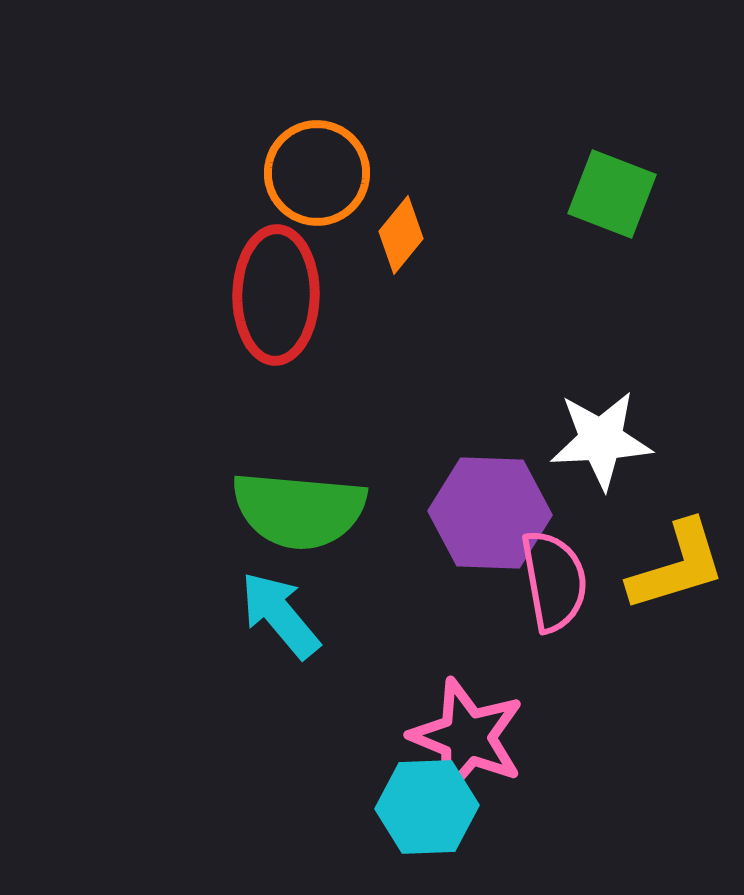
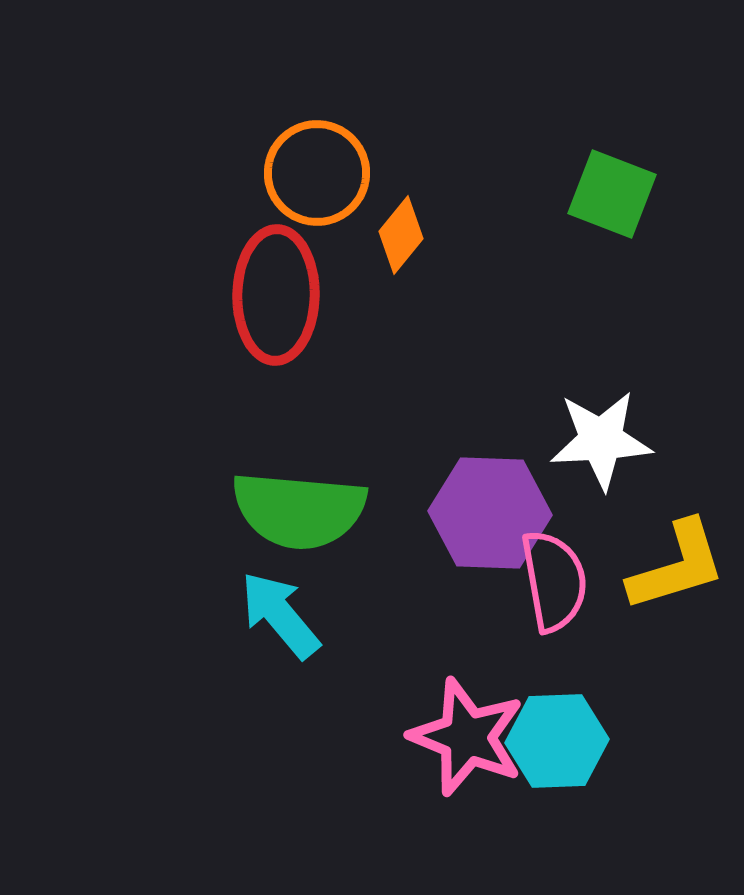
cyan hexagon: moved 130 px right, 66 px up
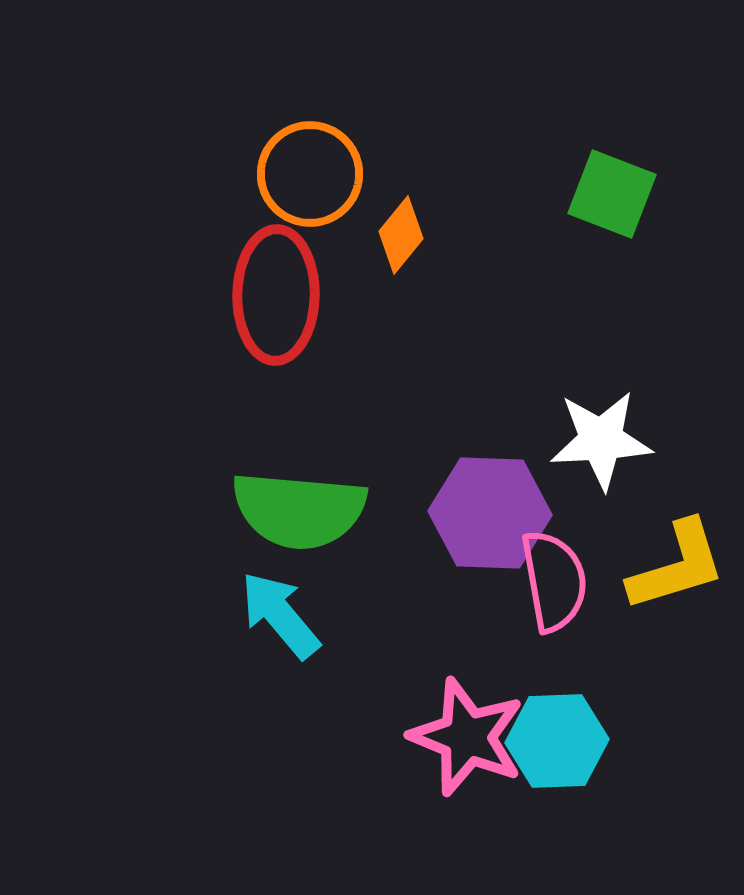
orange circle: moved 7 px left, 1 px down
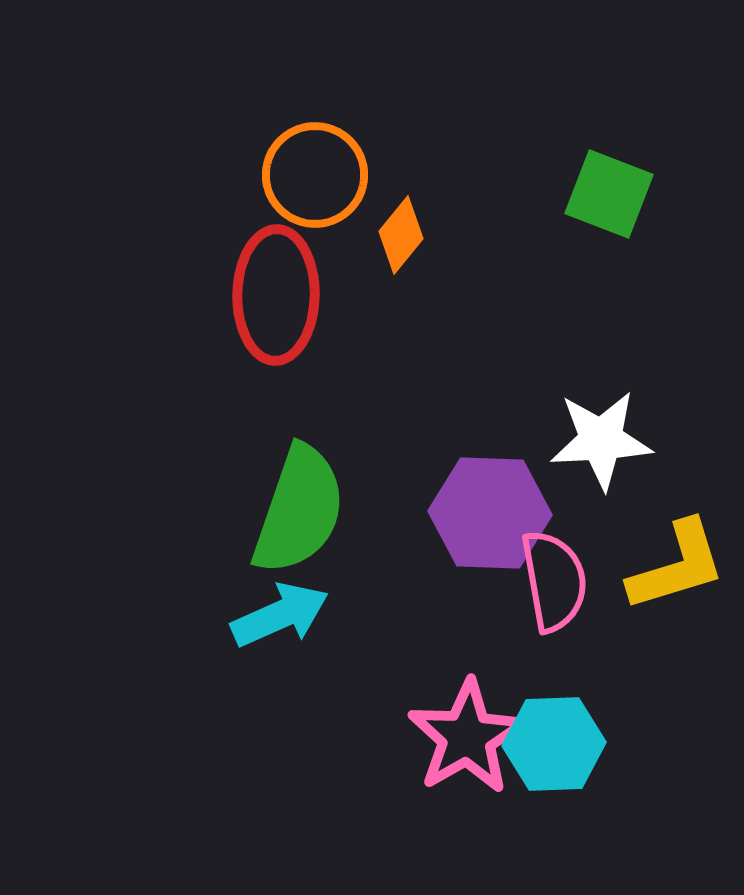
orange circle: moved 5 px right, 1 px down
green square: moved 3 px left
green semicircle: rotated 76 degrees counterclockwise
cyan arrow: rotated 106 degrees clockwise
pink star: rotated 20 degrees clockwise
cyan hexagon: moved 3 px left, 3 px down
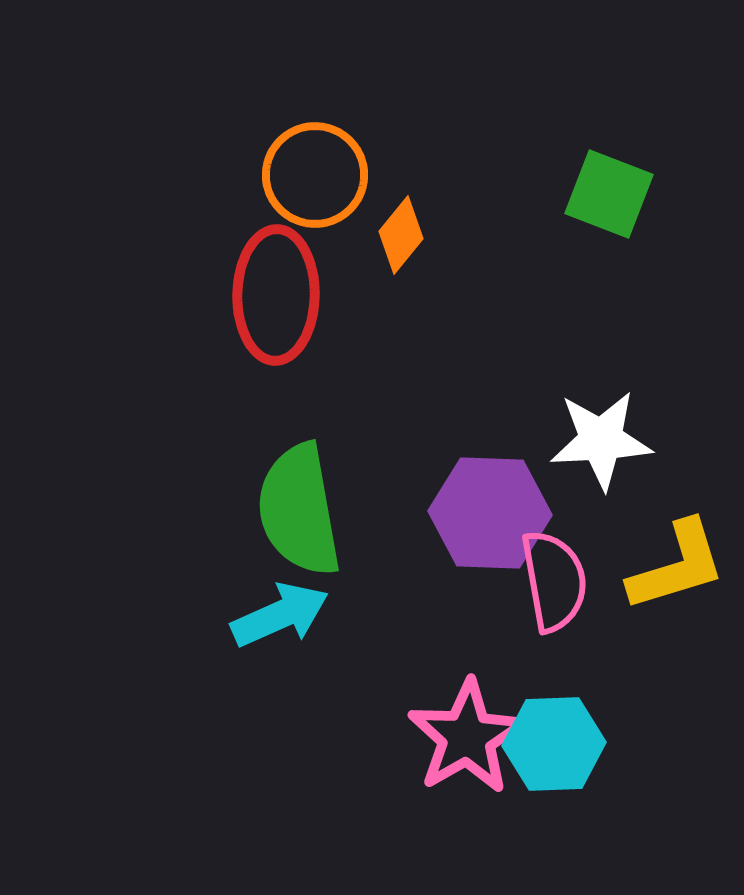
green semicircle: rotated 151 degrees clockwise
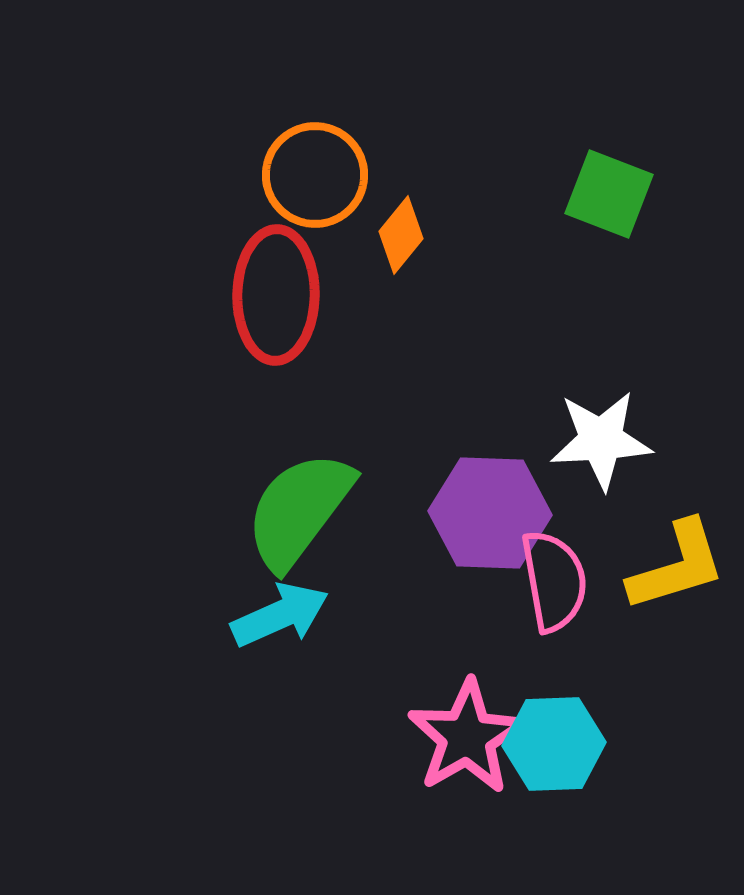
green semicircle: rotated 47 degrees clockwise
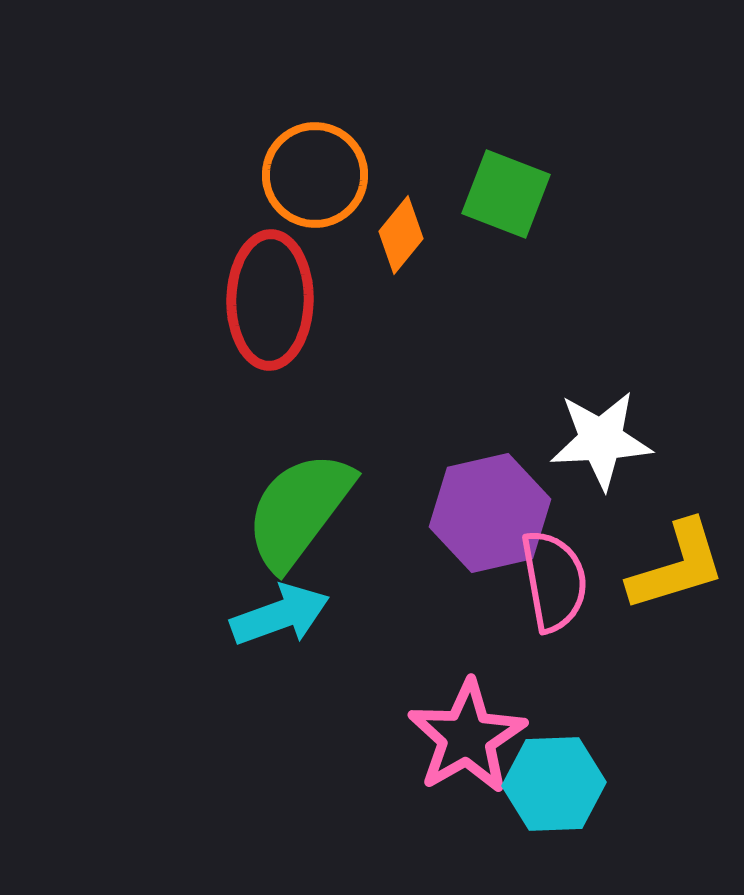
green square: moved 103 px left
red ellipse: moved 6 px left, 5 px down
purple hexagon: rotated 15 degrees counterclockwise
cyan arrow: rotated 4 degrees clockwise
cyan hexagon: moved 40 px down
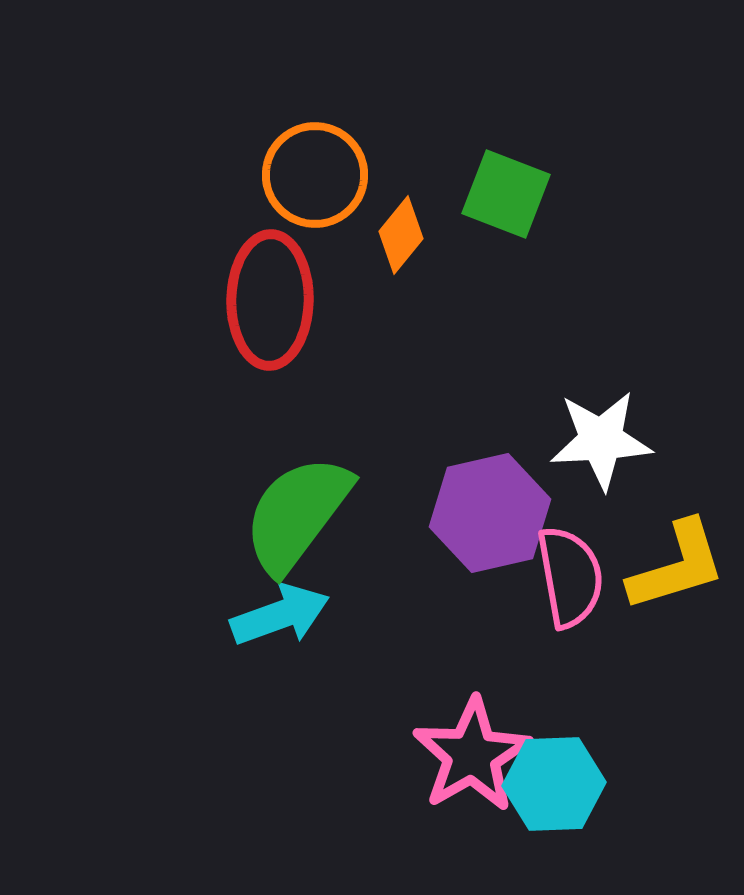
green semicircle: moved 2 px left, 4 px down
pink semicircle: moved 16 px right, 4 px up
pink star: moved 5 px right, 18 px down
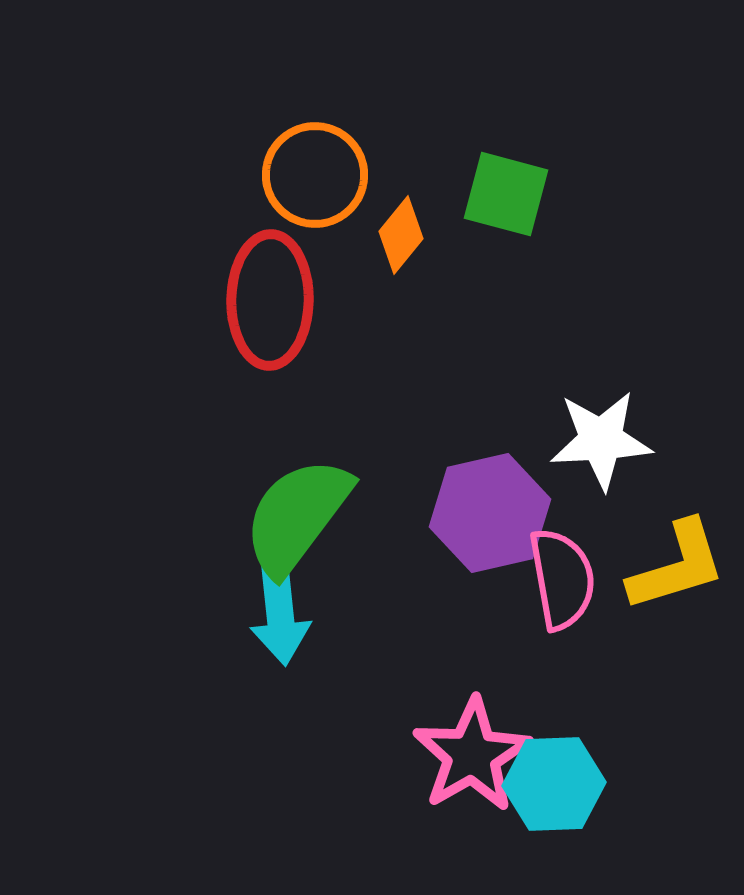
green square: rotated 6 degrees counterclockwise
green semicircle: moved 2 px down
pink semicircle: moved 8 px left, 2 px down
cyan arrow: rotated 104 degrees clockwise
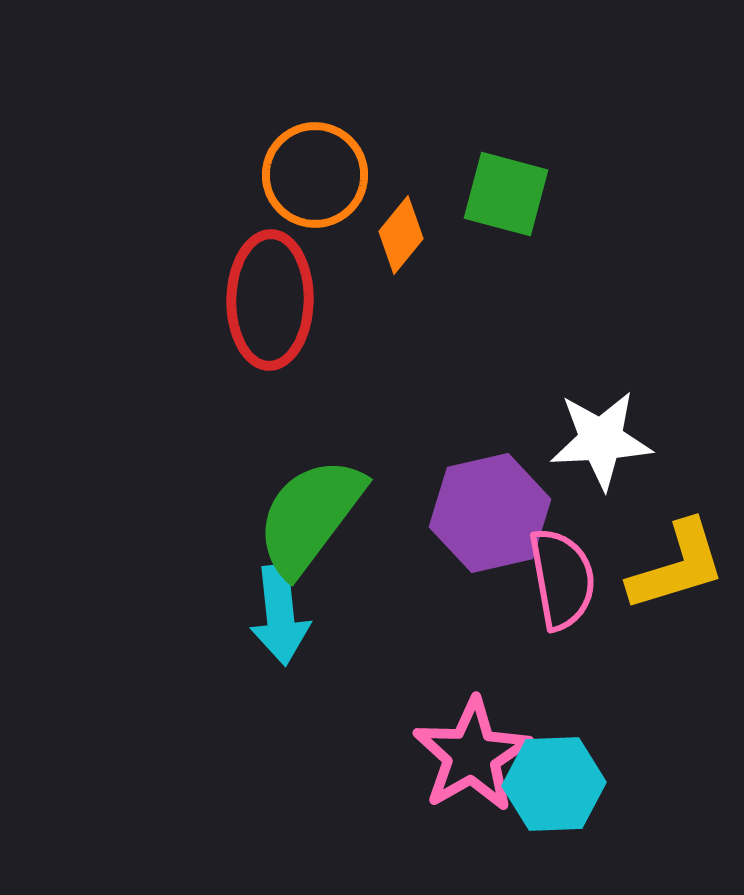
green semicircle: moved 13 px right
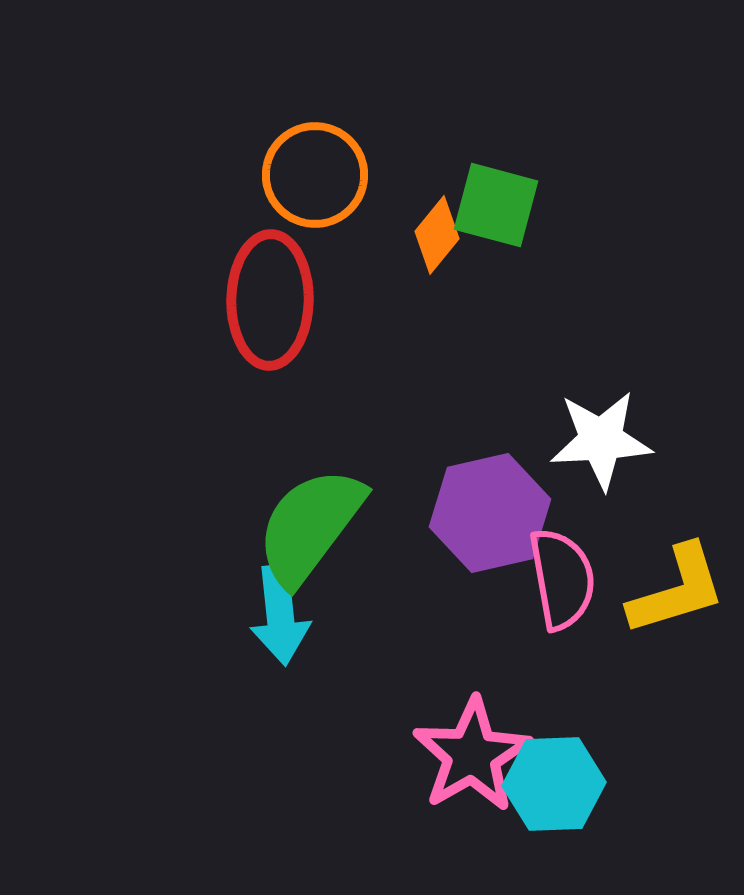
green square: moved 10 px left, 11 px down
orange diamond: moved 36 px right
green semicircle: moved 10 px down
yellow L-shape: moved 24 px down
